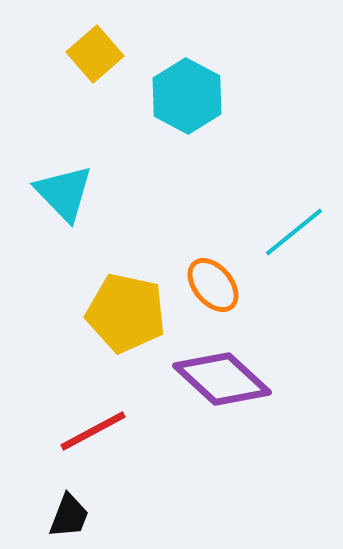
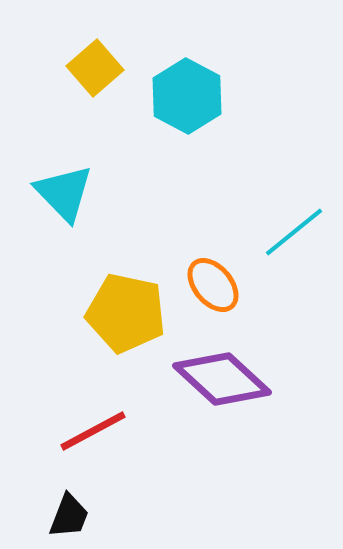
yellow square: moved 14 px down
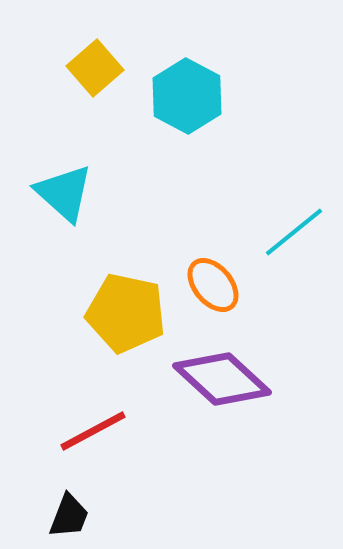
cyan triangle: rotated 4 degrees counterclockwise
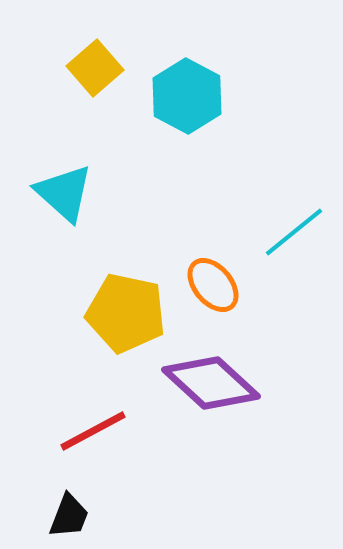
purple diamond: moved 11 px left, 4 px down
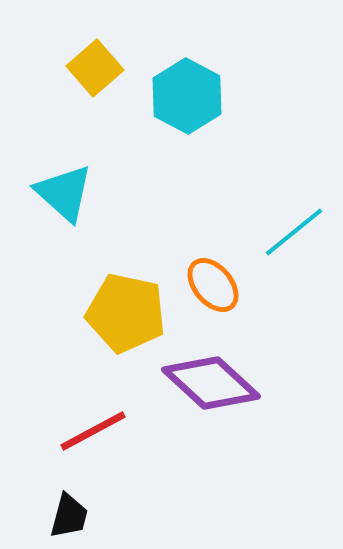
black trapezoid: rotated 6 degrees counterclockwise
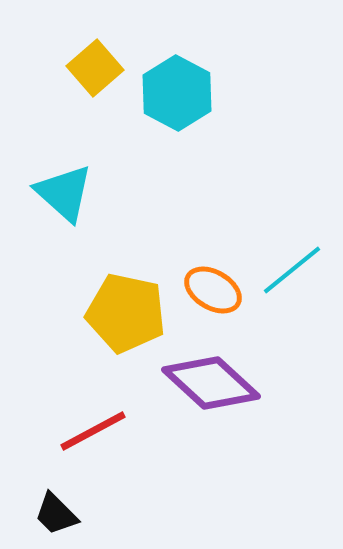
cyan hexagon: moved 10 px left, 3 px up
cyan line: moved 2 px left, 38 px down
orange ellipse: moved 5 px down; rotated 20 degrees counterclockwise
black trapezoid: moved 13 px left, 2 px up; rotated 120 degrees clockwise
